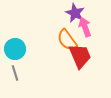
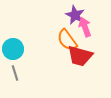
purple star: moved 2 px down
cyan circle: moved 2 px left
red trapezoid: rotated 128 degrees clockwise
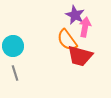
pink arrow: rotated 30 degrees clockwise
cyan circle: moved 3 px up
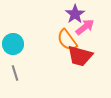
purple star: moved 1 px up; rotated 12 degrees clockwise
pink arrow: rotated 42 degrees clockwise
cyan circle: moved 2 px up
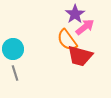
cyan circle: moved 5 px down
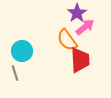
purple star: moved 2 px right, 1 px up
cyan circle: moved 9 px right, 2 px down
red trapezoid: moved 4 px down; rotated 108 degrees counterclockwise
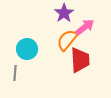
purple star: moved 13 px left
orange semicircle: rotated 75 degrees clockwise
cyan circle: moved 5 px right, 2 px up
gray line: rotated 21 degrees clockwise
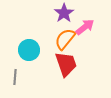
orange semicircle: moved 2 px left, 1 px up
cyan circle: moved 2 px right, 1 px down
red trapezoid: moved 14 px left, 4 px down; rotated 16 degrees counterclockwise
gray line: moved 4 px down
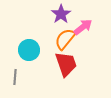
purple star: moved 3 px left, 1 px down
pink arrow: moved 2 px left
